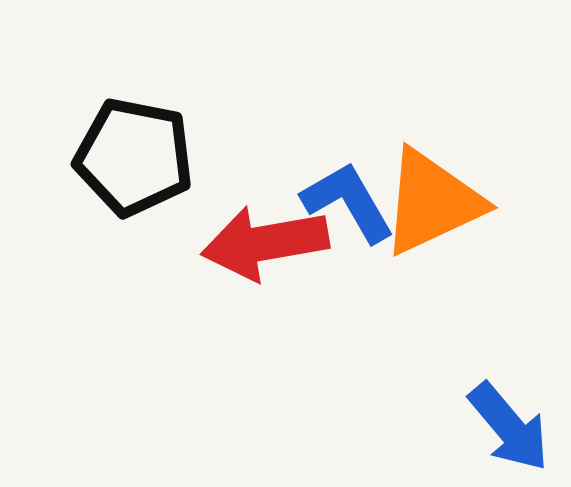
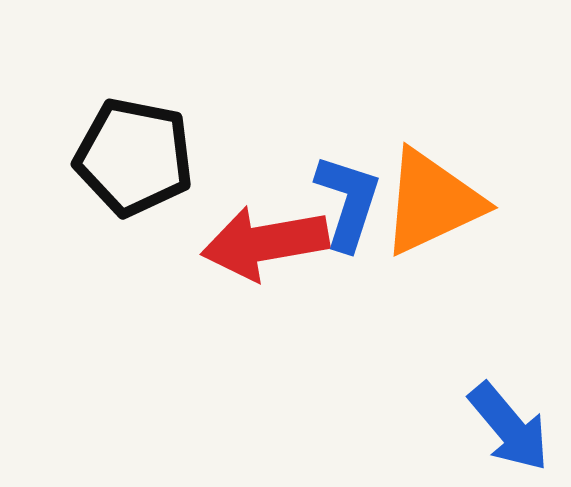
blue L-shape: rotated 48 degrees clockwise
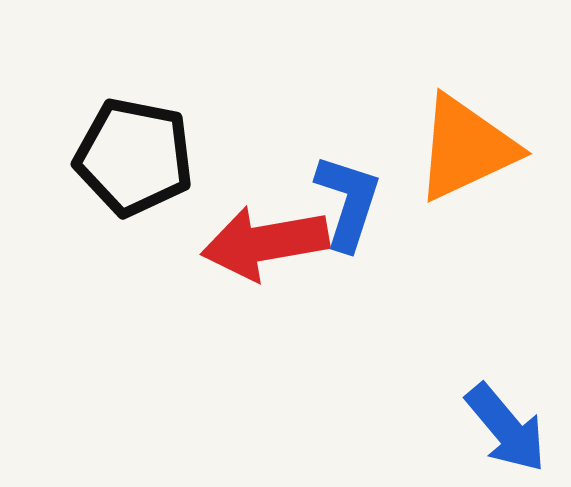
orange triangle: moved 34 px right, 54 px up
blue arrow: moved 3 px left, 1 px down
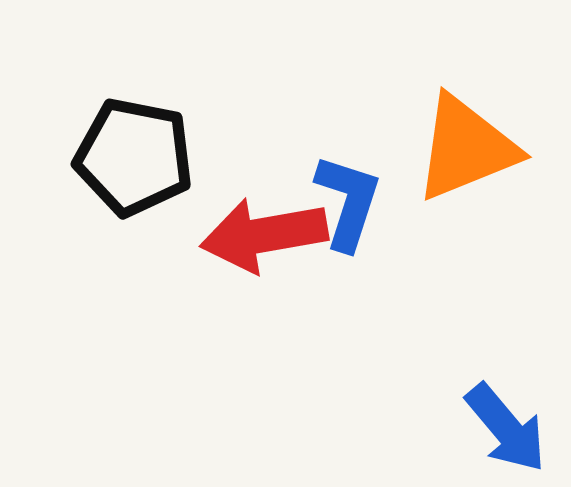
orange triangle: rotated 3 degrees clockwise
red arrow: moved 1 px left, 8 px up
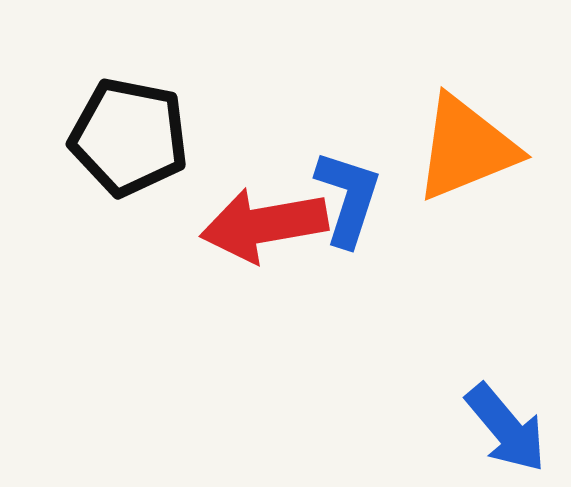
black pentagon: moved 5 px left, 20 px up
blue L-shape: moved 4 px up
red arrow: moved 10 px up
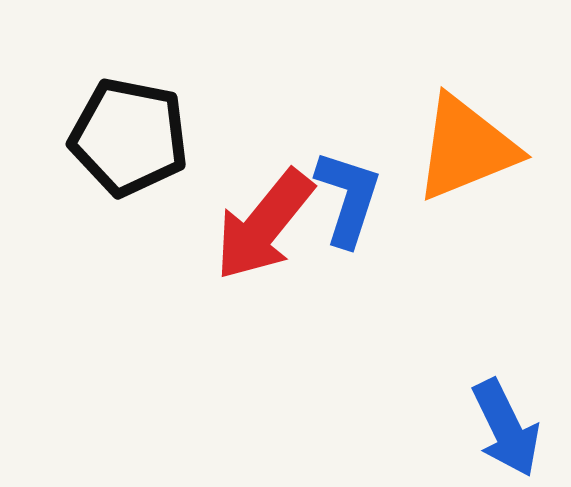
red arrow: rotated 41 degrees counterclockwise
blue arrow: rotated 14 degrees clockwise
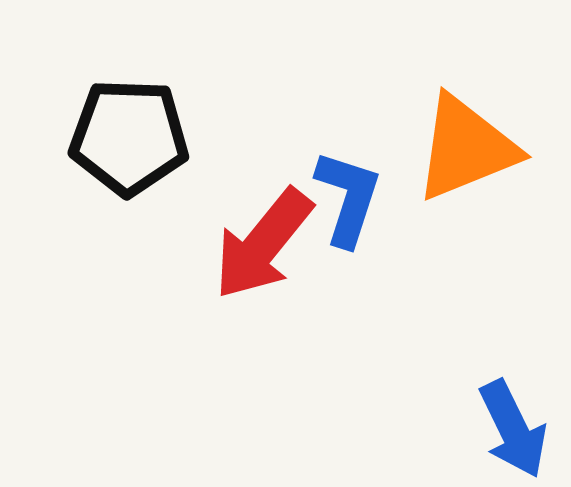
black pentagon: rotated 9 degrees counterclockwise
red arrow: moved 1 px left, 19 px down
blue arrow: moved 7 px right, 1 px down
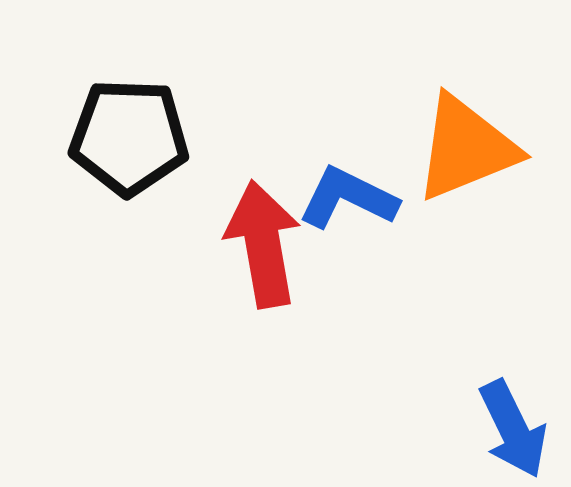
blue L-shape: rotated 82 degrees counterclockwise
red arrow: rotated 131 degrees clockwise
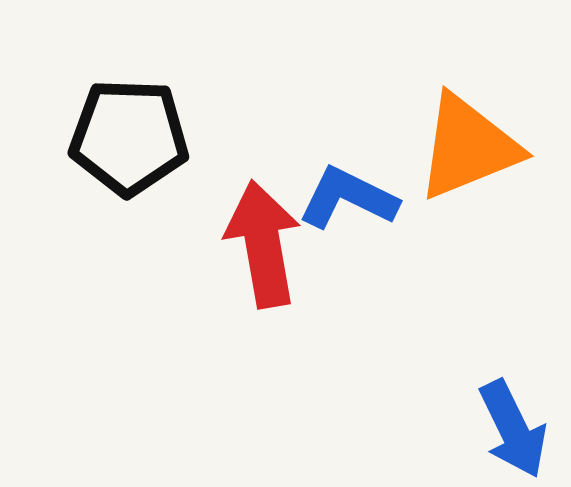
orange triangle: moved 2 px right, 1 px up
